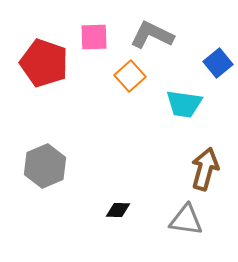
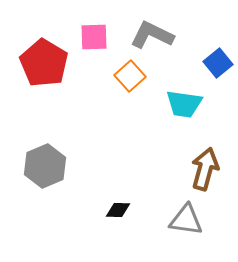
red pentagon: rotated 12 degrees clockwise
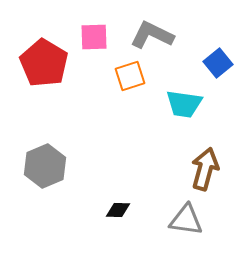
orange square: rotated 24 degrees clockwise
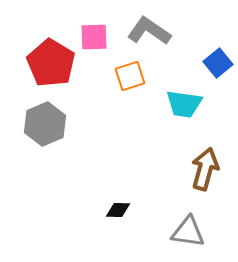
gray L-shape: moved 3 px left, 4 px up; rotated 9 degrees clockwise
red pentagon: moved 7 px right
gray hexagon: moved 42 px up
gray triangle: moved 2 px right, 12 px down
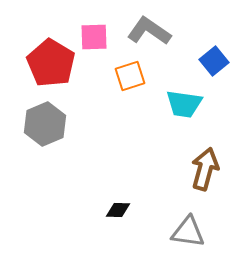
blue square: moved 4 px left, 2 px up
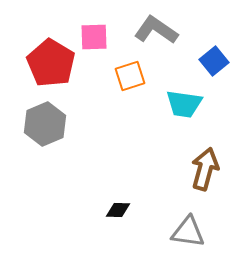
gray L-shape: moved 7 px right, 1 px up
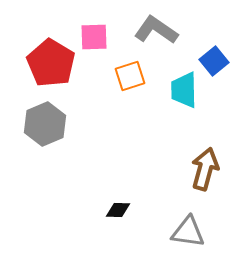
cyan trapezoid: moved 14 px up; rotated 81 degrees clockwise
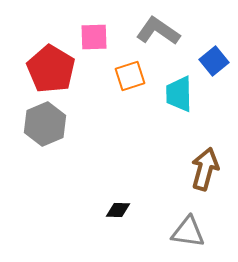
gray L-shape: moved 2 px right, 1 px down
red pentagon: moved 6 px down
cyan trapezoid: moved 5 px left, 4 px down
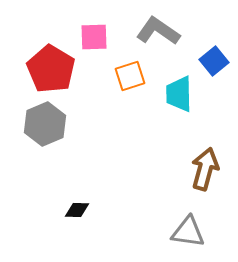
black diamond: moved 41 px left
